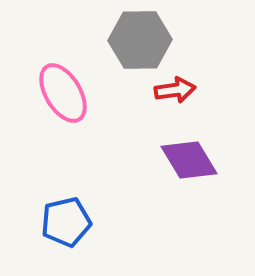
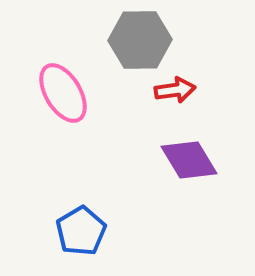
blue pentagon: moved 15 px right, 9 px down; rotated 18 degrees counterclockwise
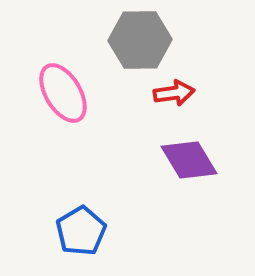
red arrow: moved 1 px left, 3 px down
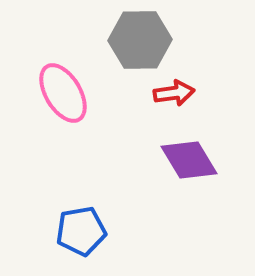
blue pentagon: rotated 21 degrees clockwise
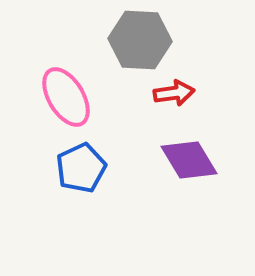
gray hexagon: rotated 4 degrees clockwise
pink ellipse: moved 3 px right, 4 px down
blue pentagon: moved 63 px up; rotated 15 degrees counterclockwise
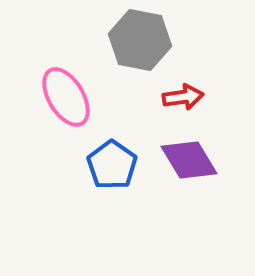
gray hexagon: rotated 8 degrees clockwise
red arrow: moved 9 px right, 4 px down
blue pentagon: moved 31 px right, 3 px up; rotated 12 degrees counterclockwise
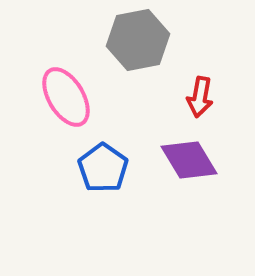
gray hexagon: moved 2 px left; rotated 22 degrees counterclockwise
red arrow: moved 17 px right; rotated 108 degrees clockwise
blue pentagon: moved 9 px left, 3 px down
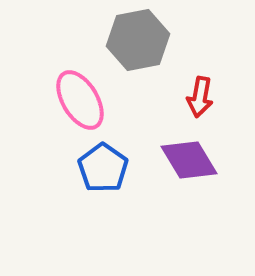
pink ellipse: moved 14 px right, 3 px down
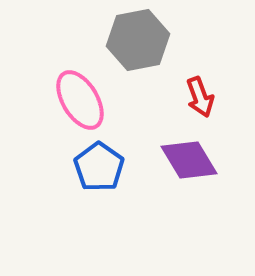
red arrow: rotated 30 degrees counterclockwise
blue pentagon: moved 4 px left, 1 px up
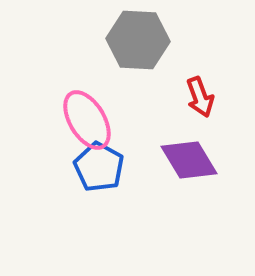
gray hexagon: rotated 14 degrees clockwise
pink ellipse: moved 7 px right, 20 px down
blue pentagon: rotated 6 degrees counterclockwise
